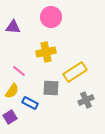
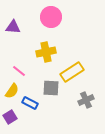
yellow rectangle: moved 3 px left
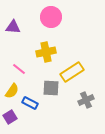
pink line: moved 2 px up
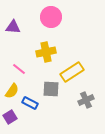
gray square: moved 1 px down
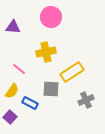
purple square: rotated 16 degrees counterclockwise
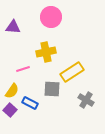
pink line: moved 4 px right; rotated 56 degrees counterclockwise
gray square: moved 1 px right
gray cross: rotated 35 degrees counterclockwise
purple square: moved 7 px up
